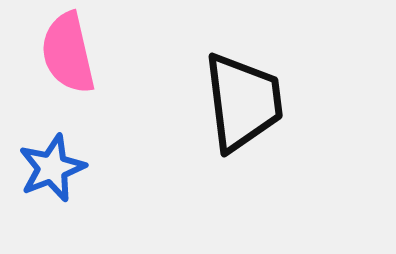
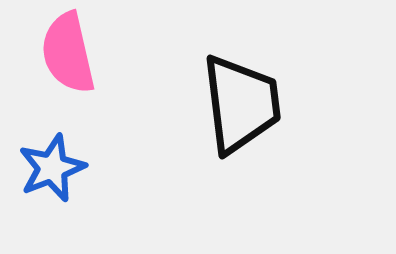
black trapezoid: moved 2 px left, 2 px down
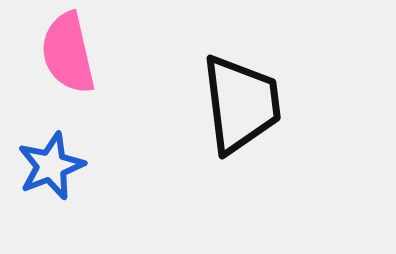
blue star: moved 1 px left, 2 px up
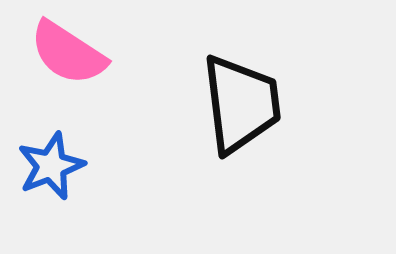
pink semicircle: rotated 44 degrees counterclockwise
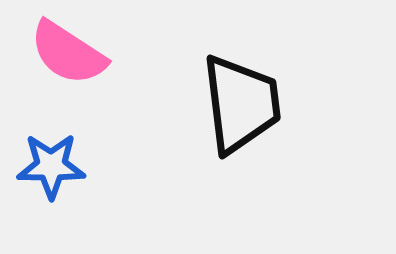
blue star: rotated 22 degrees clockwise
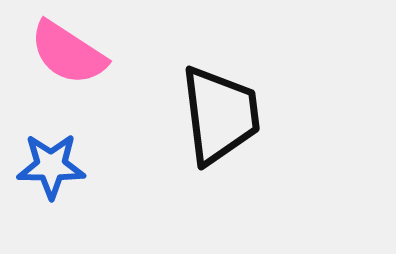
black trapezoid: moved 21 px left, 11 px down
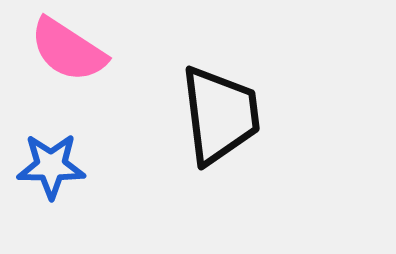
pink semicircle: moved 3 px up
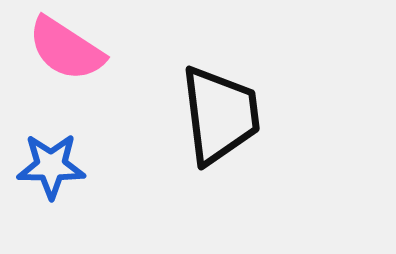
pink semicircle: moved 2 px left, 1 px up
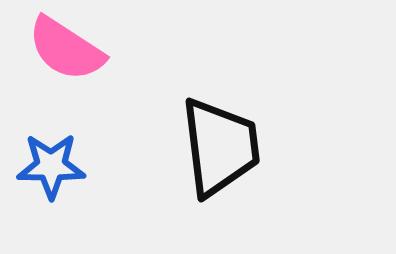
black trapezoid: moved 32 px down
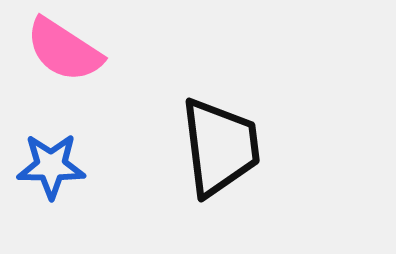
pink semicircle: moved 2 px left, 1 px down
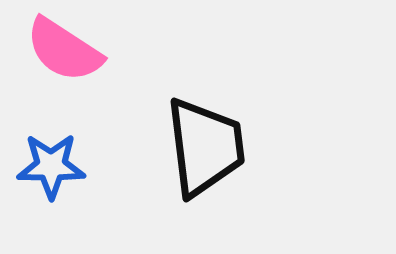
black trapezoid: moved 15 px left
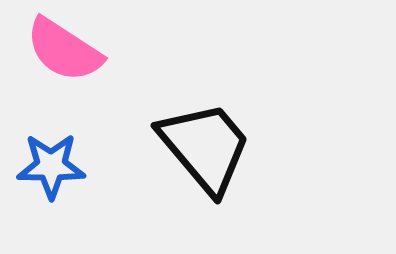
black trapezoid: rotated 33 degrees counterclockwise
